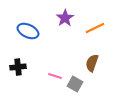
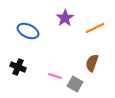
black cross: rotated 28 degrees clockwise
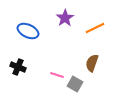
pink line: moved 2 px right, 1 px up
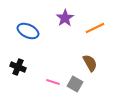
brown semicircle: moved 2 px left; rotated 132 degrees clockwise
pink line: moved 4 px left, 7 px down
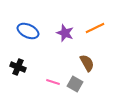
purple star: moved 15 px down; rotated 18 degrees counterclockwise
brown semicircle: moved 3 px left
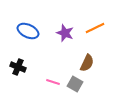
brown semicircle: rotated 54 degrees clockwise
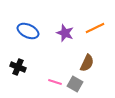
pink line: moved 2 px right
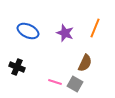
orange line: rotated 42 degrees counterclockwise
brown semicircle: moved 2 px left
black cross: moved 1 px left
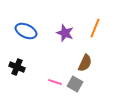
blue ellipse: moved 2 px left
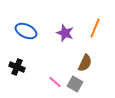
pink line: rotated 24 degrees clockwise
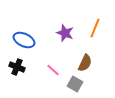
blue ellipse: moved 2 px left, 9 px down
pink line: moved 2 px left, 12 px up
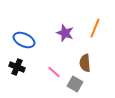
brown semicircle: rotated 150 degrees clockwise
pink line: moved 1 px right, 2 px down
